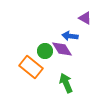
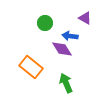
green circle: moved 28 px up
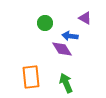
orange rectangle: moved 10 px down; rotated 45 degrees clockwise
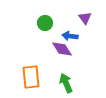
purple triangle: rotated 24 degrees clockwise
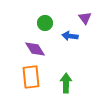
purple diamond: moved 27 px left
green arrow: rotated 24 degrees clockwise
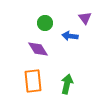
purple diamond: moved 3 px right
orange rectangle: moved 2 px right, 4 px down
green arrow: moved 1 px right, 1 px down; rotated 12 degrees clockwise
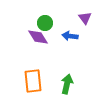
purple diamond: moved 12 px up
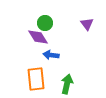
purple triangle: moved 2 px right, 6 px down
blue arrow: moved 19 px left, 19 px down
orange rectangle: moved 3 px right, 2 px up
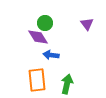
orange rectangle: moved 1 px right, 1 px down
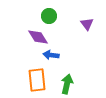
green circle: moved 4 px right, 7 px up
